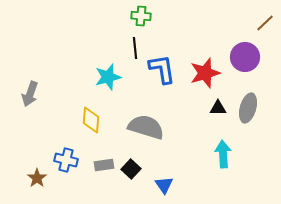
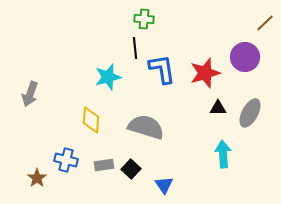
green cross: moved 3 px right, 3 px down
gray ellipse: moved 2 px right, 5 px down; rotated 12 degrees clockwise
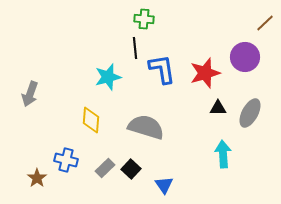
gray rectangle: moved 1 px right, 3 px down; rotated 36 degrees counterclockwise
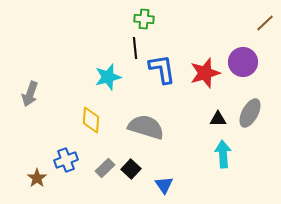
purple circle: moved 2 px left, 5 px down
black triangle: moved 11 px down
blue cross: rotated 35 degrees counterclockwise
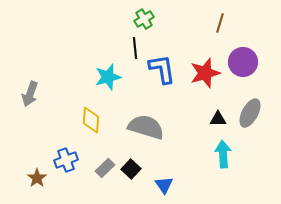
green cross: rotated 36 degrees counterclockwise
brown line: moved 45 px left; rotated 30 degrees counterclockwise
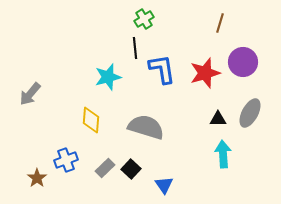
gray arrow: rotated 20 degrees clockwise
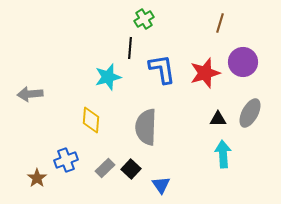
black line: moved 5 px left; rotated 10 degrees clockwise
gray arrow: rotated 45 degrees clockwise
gray semicircle: rotated 105 degrees counterclockwise
blue triangle: moved 3 px left
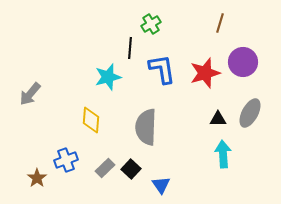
green cross: moved 7 px right, 5 px down
gray arrow: rotated 45 degrees counterclockwise
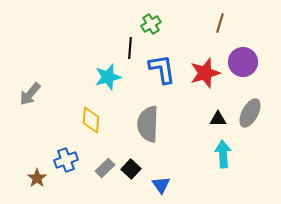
gray semicircle: moved 2 px right, 3 px up
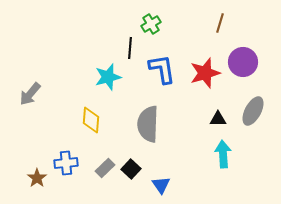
gray ellipse: moved 3 px right, 2 px up
blue cross: moved 3 px down; rotated 15 degrees clockwise
